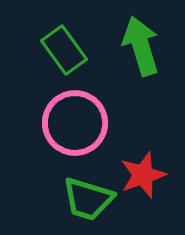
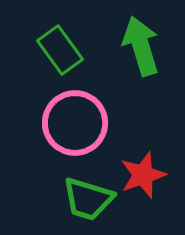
green rectangle: moved 4 px left
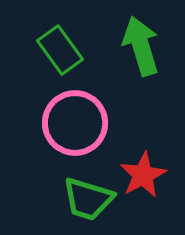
red star: rotated 9 degrees counterclockwise
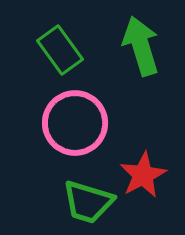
green trapezoid: moved 3 px down
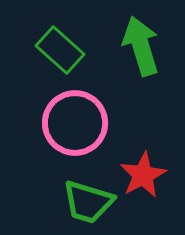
green rectangle: rotated 12 degrees counterclockwise
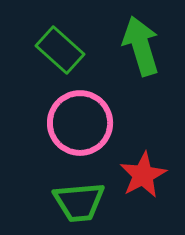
pink circle: moved 5 px right
green trapezoid: moved 9 px left; rotated 22 degrees counterclockwise
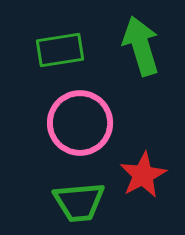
green rectangle: rotated 51 degrees counterclockwise
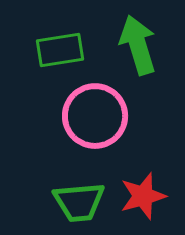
green arrow: moved 3 px left, 1 px up
pink circle: moved 15 px right, 7 px up
red star: moved 21 px down; rotated 12 degrees clockwise
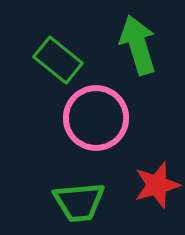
green rectangle: moved 2 px left, 10 px down; rotated 48 degrees clockwise
pink circle: moved 1 px right, 2 px down
red star: moved 14 px right, 11 px up
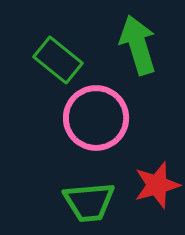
green trapezoid: moved 10 px right
